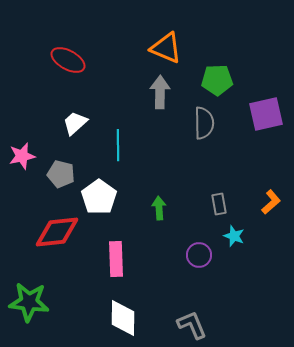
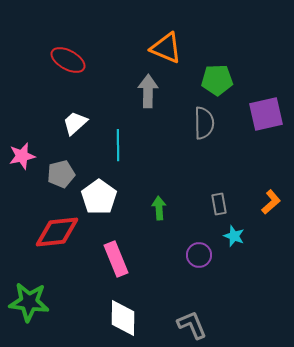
gray arrow: moved 12 px left, 1 px up
gray pentagon: rotated 28 degrees counterclockwise
pink rectangle: rotated 20 degrees counterclockwise
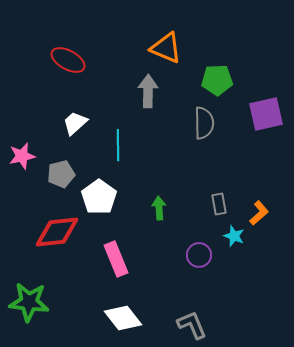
orange L-shape: moved 12 px left, 11 px down
white diamond: rotated 39 degrees counterclockwise
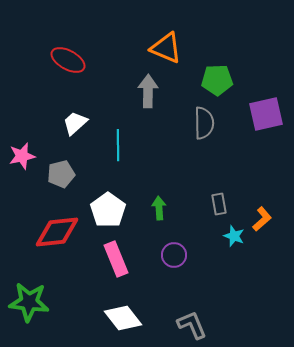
white pentagon: moved 9 px right, 13 px down
orange L-shape: moved 3 px right, 6 px down
purple circle: moved 25 px left
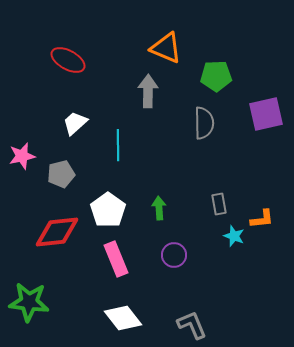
green pentagon: moved 1 px left, 4 px up
orange L-shape: rotated 35 degrees clockwise
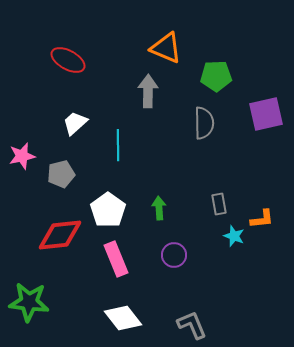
red diamond: moved 3 px right, 3 px down
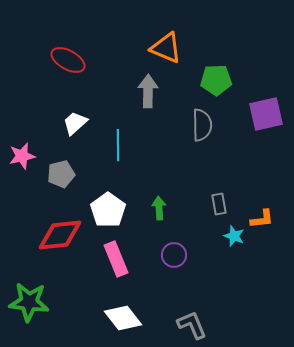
green pentagon: moved 4 px down
gray semicircle: moved 2 px left, 2 px down
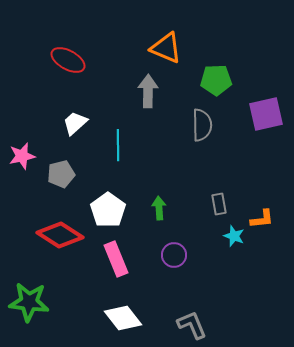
red diamond: rotated 39 degrees clockwise
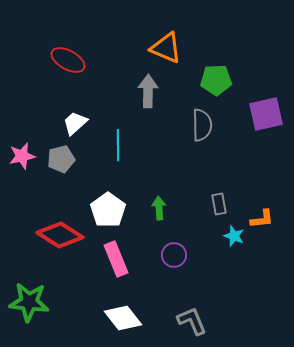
gray pentagon: moved 15 px up
gray L-shape: moved 4 px up
